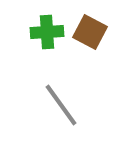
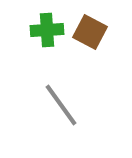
green cross: moved 2 px up
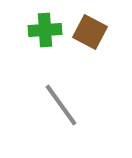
green cross: moved 2 px left
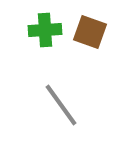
brown square: rotated 8 degrees counterclockwise
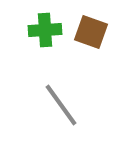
brown square: moved 1 px right
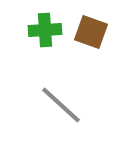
gray line: rotated 12 degrees counterclockwise
